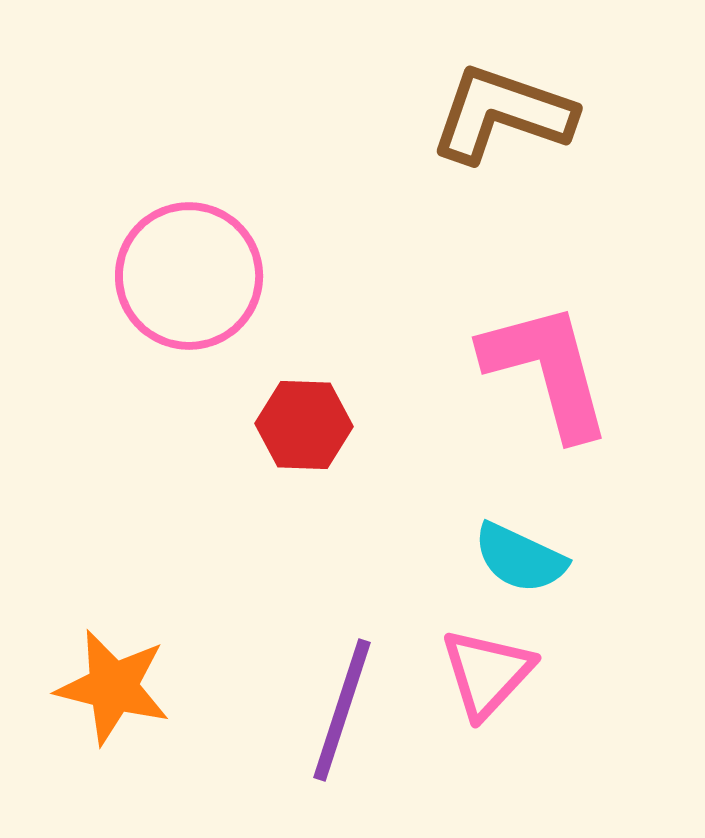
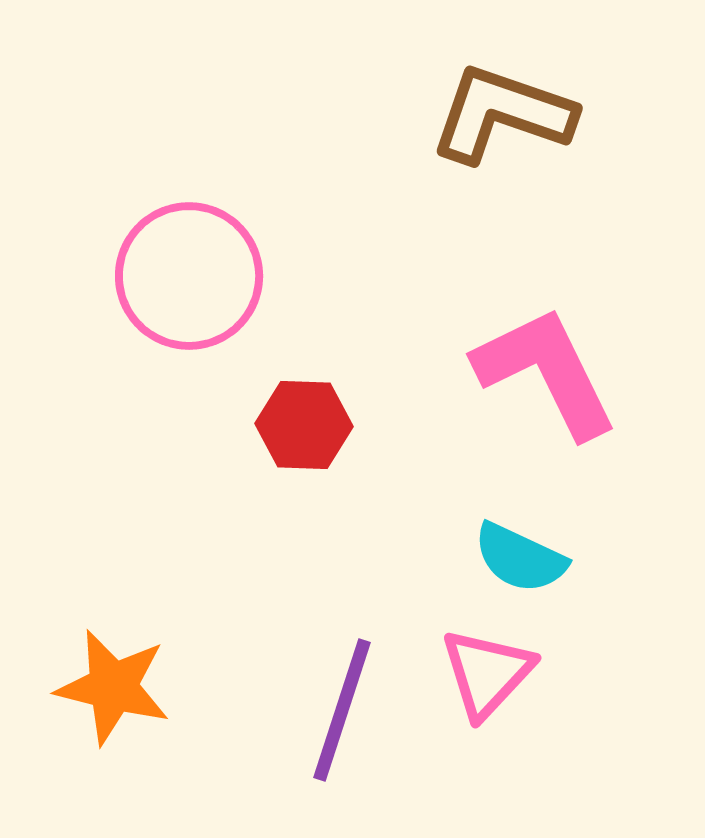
pink L-shape: moved 1 px left, 2 px down; rotated 11 degrees counterclockwise
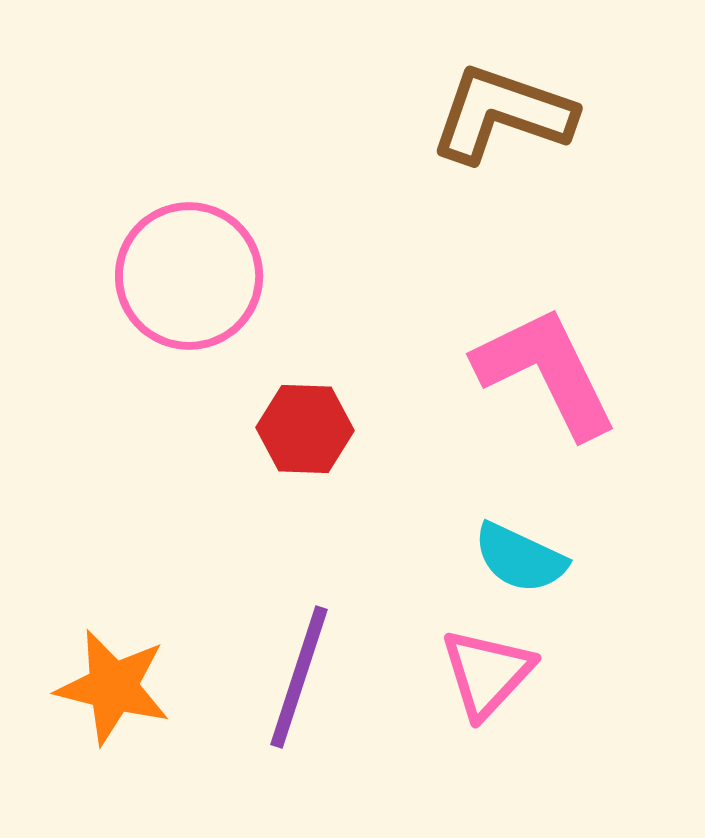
red hexagon: moved 1 px right, 4 px down
purple line: moved 43 px left, 33 px up
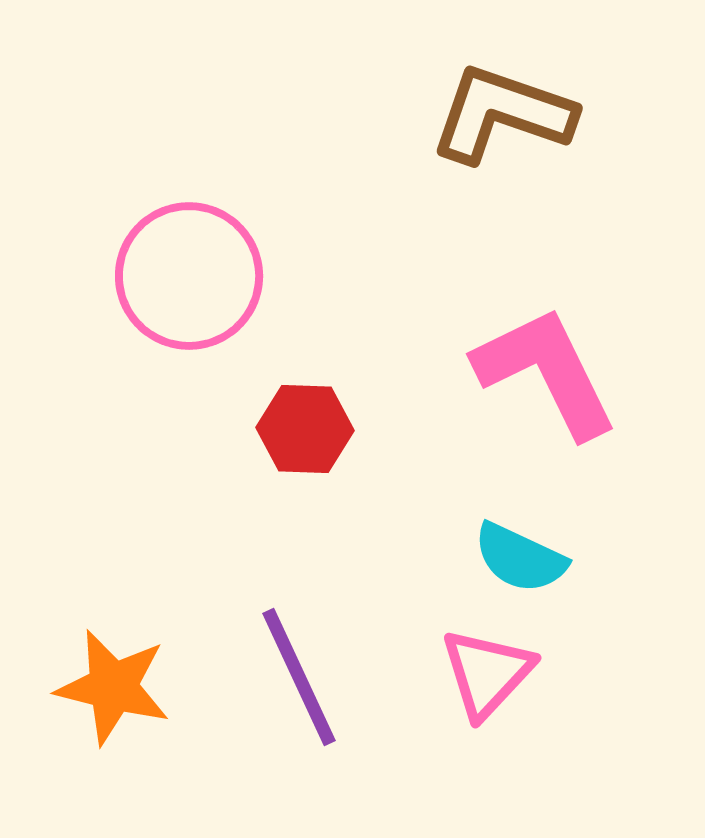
purple line: rotated 43 degrees counterclockwise
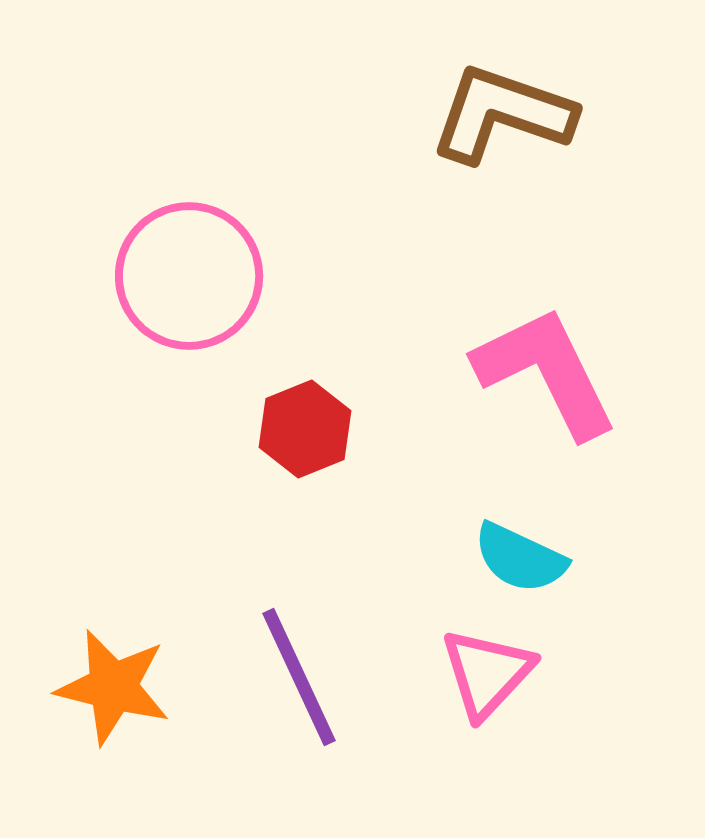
red hexagon: rotated 24 degrees counterclockwise
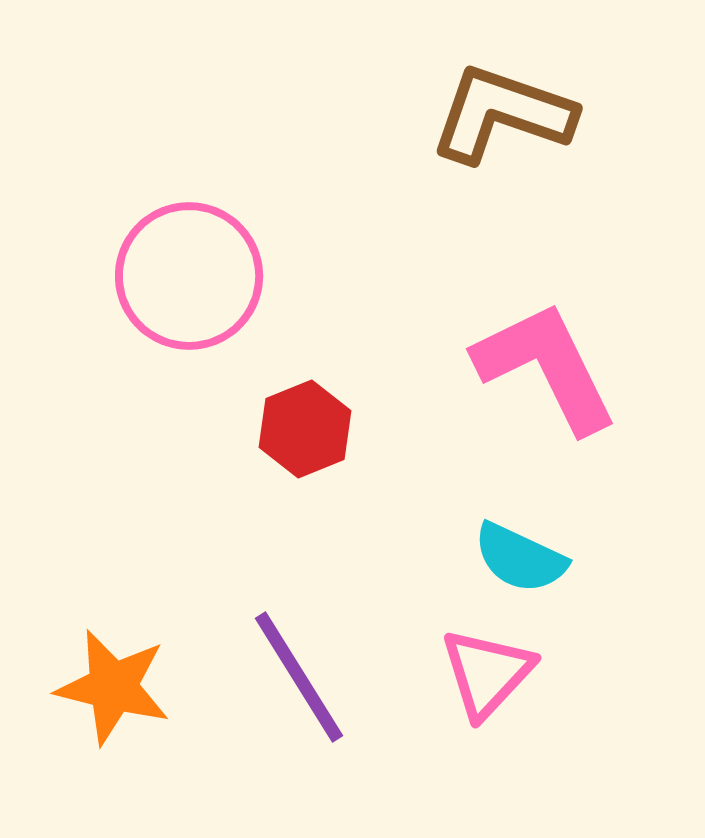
pink L-shape: moved 5 px up
purple line: rotated 7 degrees counterclockwise
